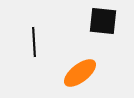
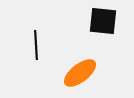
black line: moved 2 px right, 3 px down
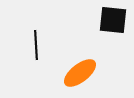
black square: moved 10 px right, 1 px up
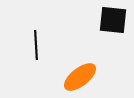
orange ellipse: moved 4 px down
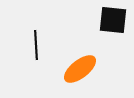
orange ellipse: moved 8 px up
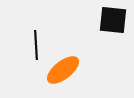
orange ellipse: moved 17 px left, 1 px down
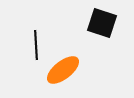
black square: moved 11 px left, 3 px down; rotated 12 degrees clockwise
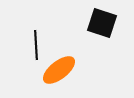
orange ellipse: moved 4 px left
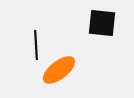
black square: rotated 12 degrees counterclockwise
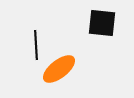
orange ellipse: moved 1 px up
